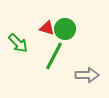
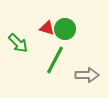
green line: moved 1 px right, 4 px down
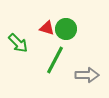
green circle: moved 1 px right
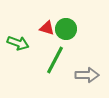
green arrow: rotated 25 degrees counterclockwise
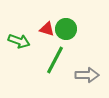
red triangle: moved 1 px down
green arrow: moved 1 px right, 2 px up
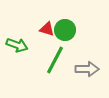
green circle: moved 1 px left, 1 px down
green arrow: moved 2 px left, 4 px down
gray arrow: moved 6 px up
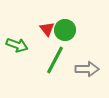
red triangle: rotated 35 degrees clockwise
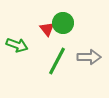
green circle: moved 2 px left, 7 px up
green line: moved 2 px right, 1 px down
gray arrow: moved 2 px right, 12 px up
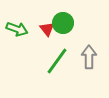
green arrow: moved 16 px up
gray arrow: rotated 90 degrees counterclockwise
green line: rotated 8 degrees clockwise
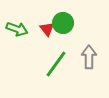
green line: moved 1 px left, 3 px down
